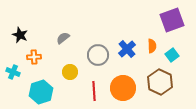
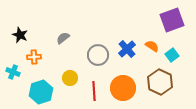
orange semicircle: rotated 56 degrees counterclockwise
yellow circle: moved 6 px down
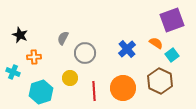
gray semicircle: rotated 24 degrees counterclockwise
orange semicircle: moved 4 px right, 3 px up
gray circle: moved 13 px left, 2 px up
brown hexagon: moved 1 px up
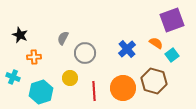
cyan cross: moved 5 px down
brown hexagon: moved 6 px left; rotated 10 degrees counterclockwise
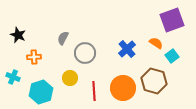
black star: moved 2 px left
cyan square: moved 1 px down
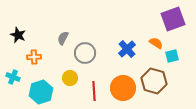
purple square: moved 1 px right, 1 px up
cyan square: rotated 24 degrees clockwise
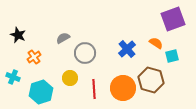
gray semicircle: rotated 32 degrees clockwise
orange cross: rotated 32 degrees counterclockwise
brown hexagon: moved 3 px left, 1 px up
red line: moved 2 px up
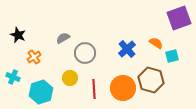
purple square: moved 6 px right, 1 px up
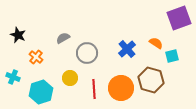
gray circle: moved 2 px right
orange cross: moved 2 px right; rotated 16 degrees counterclockwise
orange circle: moved 2 px left
